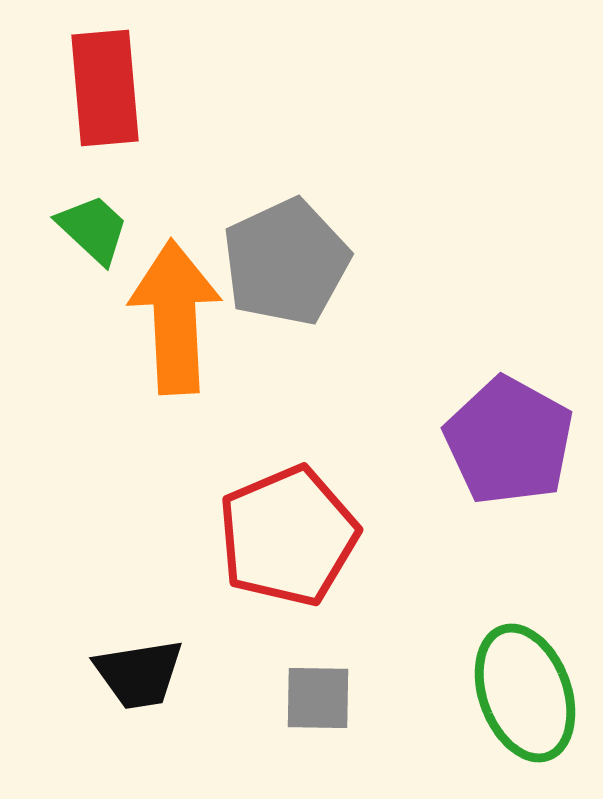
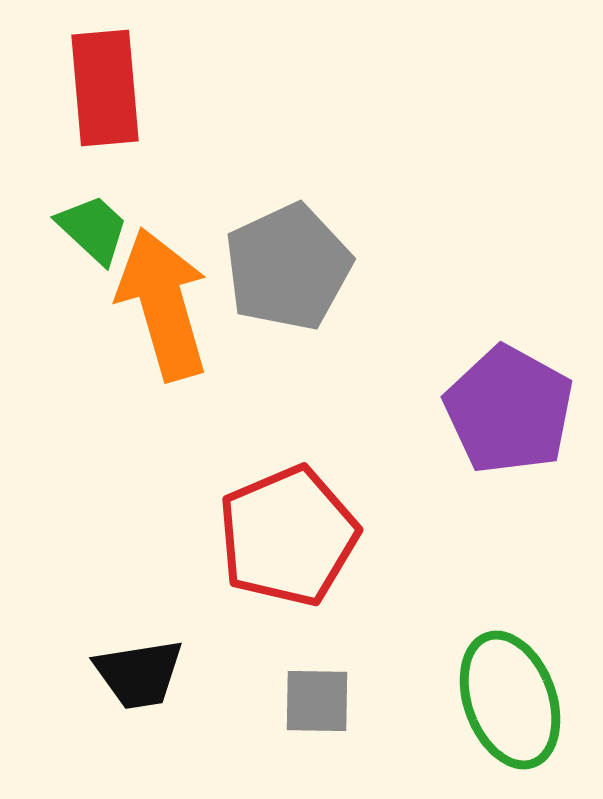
gray pentagon: moved 2 px right, 5 px down
orange arrow: moved 12 px left, 13 px up; rotated 13 degrees counterclockwise
purple pentagon: moved 31 px up
green ellipse: moved 15 px left, 7 px down
gray square: moved 1 px left, 3 px down
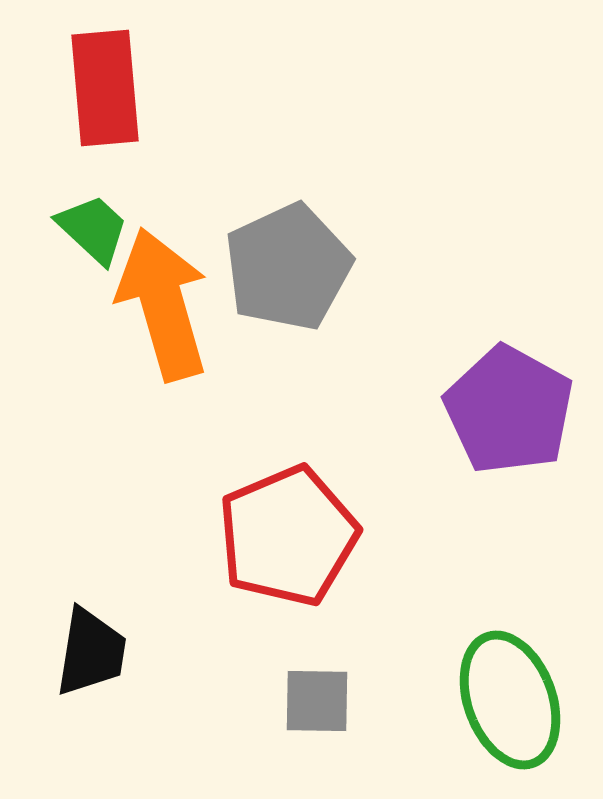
black trapezoid: moved 48 px left, 22 px up; rotated 72 degrees counterclockwise
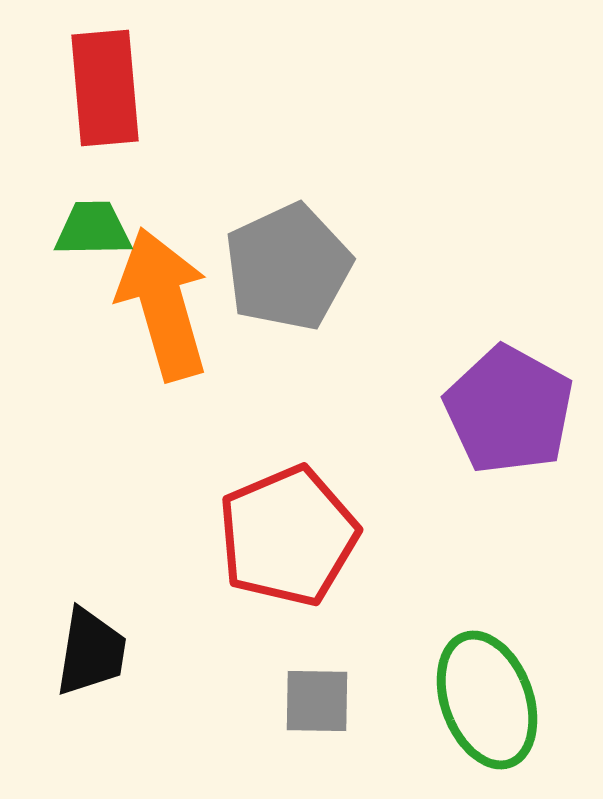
green trapezoid: rotated 44 degrees counterclockwise
green ellipse: moved 23 px left
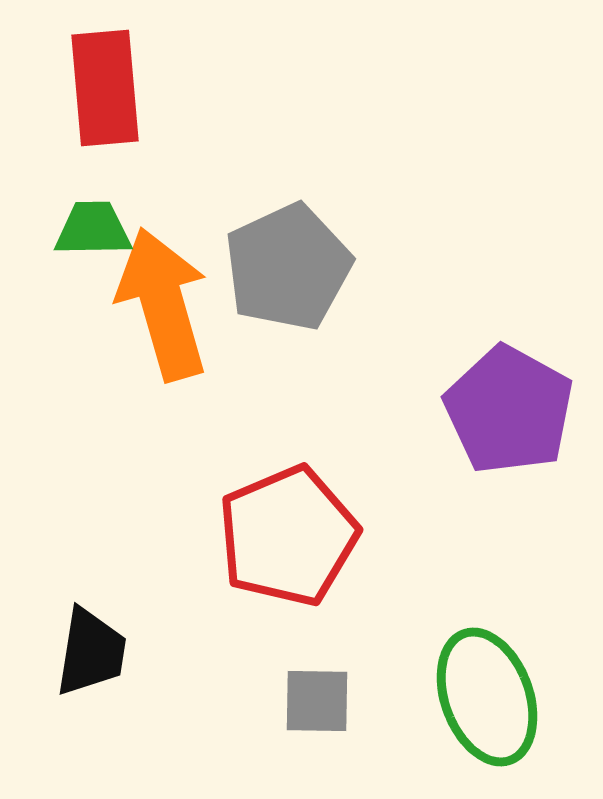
green ellipse: moved 3 px up
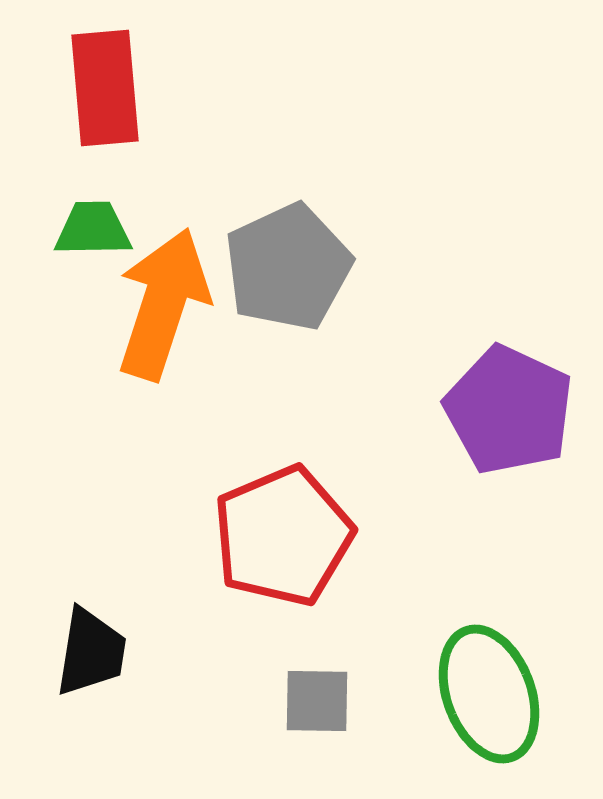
orange arrow: rotated 34 degrees clockwise
purple pentagon: rotated 4 degrees counterclockwise
red pentagon: moved 5 px left
green ellipse: moved 2 px right, 3 px up
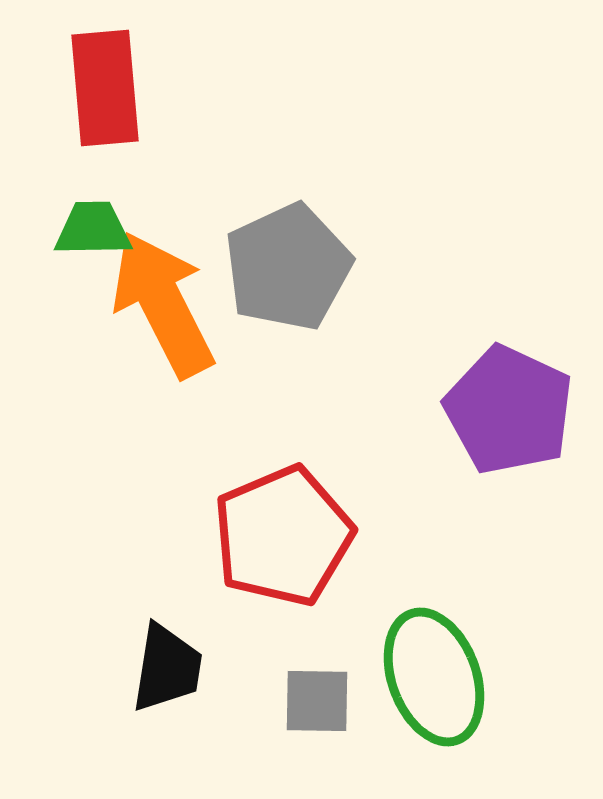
orange arrow: rotated 45 degrees counterclockwise
black trapezoid: moved 76 px right, 16 px down
green ellipse: moved 55 px left, 17 px up
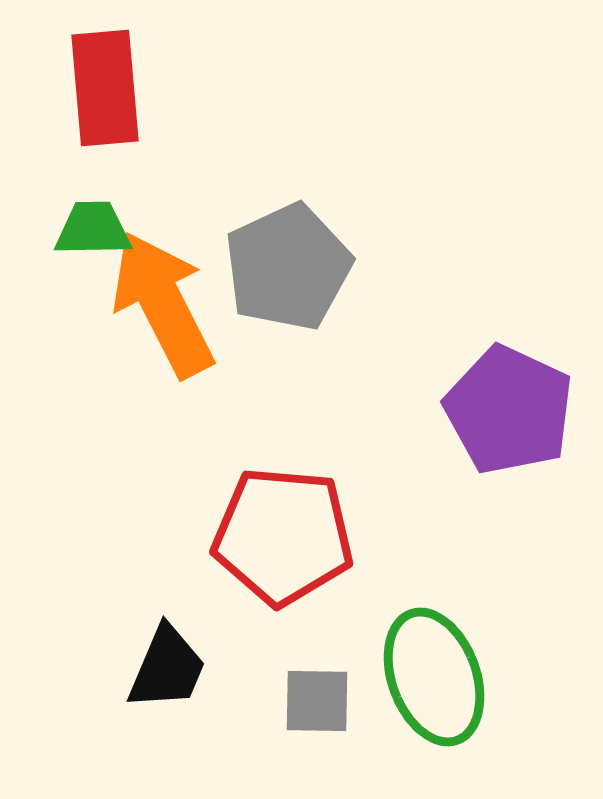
red pentagon: rotated 28 degrees clockwise
black trapezoid: rotated 14 degrees clockwise
